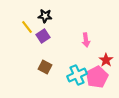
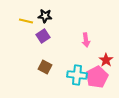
yellow line: moved 1 px left, 6 px up; rotated 40 degrees counterclockwise
cyan cross: rotated 30 degrees clockwise
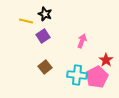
black star: moved 2 px up; rotated 16 degrees clockwise
pink arrow: moved 4 px left, 1 px down; rotated 152 degrees counterclockwise
brown square: rotated 24 degrees clockwise
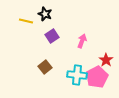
purple square: moved 9 px right
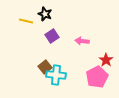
pink arrow: rotated 104 degrees counterclockwise
cyan cross: moved 21 px left
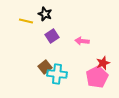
red star: moved 3 px left, 3 px down; rotated 16 degrees clockwise
cyan cross: moved 1 px right, 1 px up
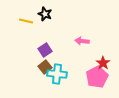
purple square: moved 7 px left, 14 px down
red star: rotated 16 degrees counterclockwise
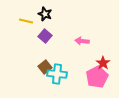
purple square: moved 14 px up; rotated 16 degrees counterclockwise
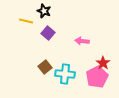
black star: moved 1 px left, 3 px up
purple square: moved 3 px right, 3 px up
cyan cross: moved 8 px right
